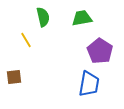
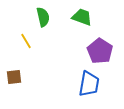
green trapezoid: moved 1 px up; rotated 30 degrees clockwise
yellow line: moved 1 px down
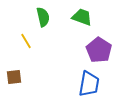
purple pentagon: moved 1 px left, 1 px up
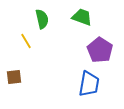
green semicircle: moved 1 px left, 2 px down
purple pentagon: moved 1 px right
